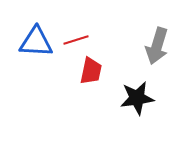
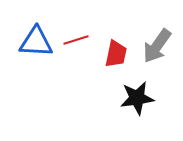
gray arrow: rotated 18 degrees clockwise
red trapezoid: moved 25 px right, 17 px up
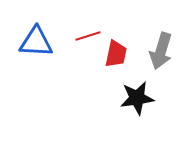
red line: moved 12 px right, 4 px up
gray arrow: moved 4 px right, 5 px down; rotated 18 degrees counterclockwise
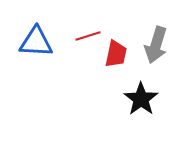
gray arrow: moved 5 px left, 6 px up
black star: moved 4 px right, 1 px down; rotated 28 degrees counterclockwise
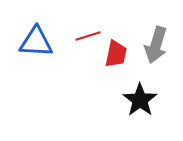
black star: moved 1 px left, 1 px down
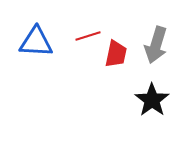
black star: moved 12 px right
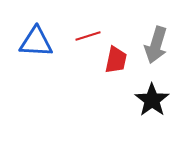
red trapezoid: moved 6 px down
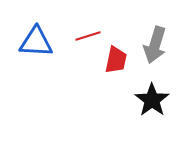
gray arrow: moved 1 px left
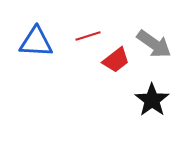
gray arrow: moved 1 px left, 1 px up; rotated 72 degrees counterclockwise
red trapezoid: rotated 40 degrees clockwise
